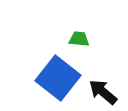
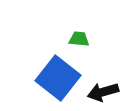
black arrow: rotated 56 degrees counterclockwise
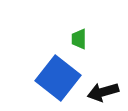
green trapezoid: rotated 95 degrees counterclockwise
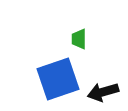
blue square: moved 1 px down; rotated 33 degrees clockwise
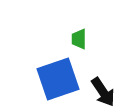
black arrow: rotated 108 degrees counterclockwise
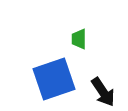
blue square: moved 4 px left
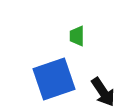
green trapezoid: moved 2 px left, 3 px up
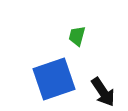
green trapezoid: rotated 15 degrees clockwise
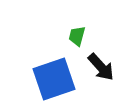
black arrow: moved 2 px left, 25 px up; rotated 8 degrees counterclockwise
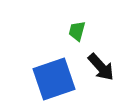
green trapezoid: moved 5 px up
